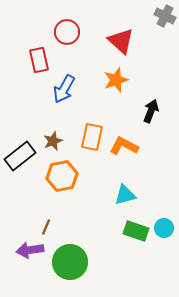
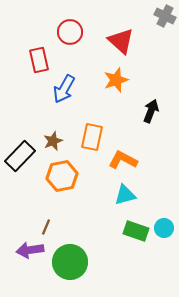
red circle: moved 3 px right
orange L-shape: moved 1 px left, 14 px down
black rectangle: rotated 8 degrees counterclockwise
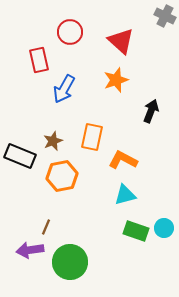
black rectangle: rotated 68 degrees clockwise
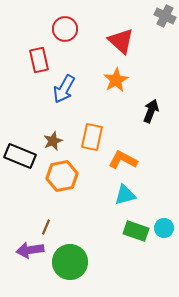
red circle: moved 5 px left, 3 px up
orange star: rotated 10 degrees counterclockwise
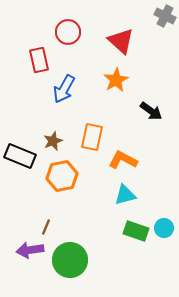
red circle: moved 3 px right, 3 px down
black arrow: rotated 105 degrees clockwise
green circle: moved 2 px up
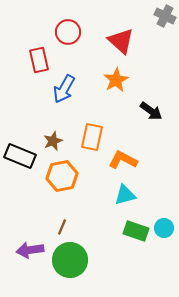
brown line: moved 16 px right
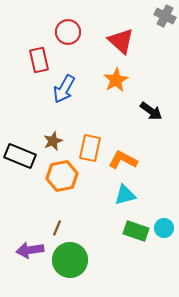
orange rectangle: moved 2 px left, 11 px down
brown line: moved 5 px left, 1 px down
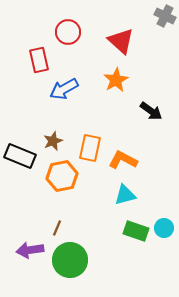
blue arrow: rotated 32 degrees clockwise
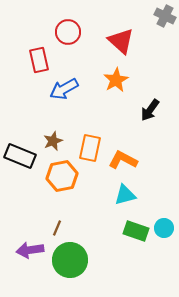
black arrow: moved 1 px left, 1 px up; rotated 90 degrees clockwise
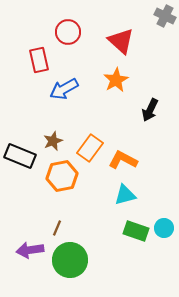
black arrow: rotated 10 degrees counterclockwise
orange rectangle: rotated 24 degrees clockwise
